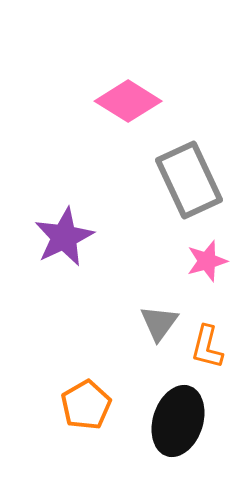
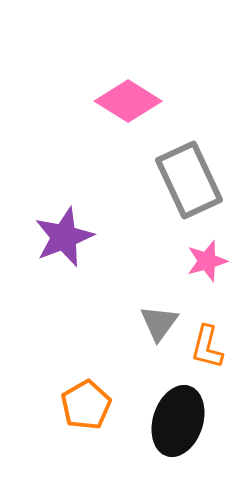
purple star: rotated 4 degrees clockwise
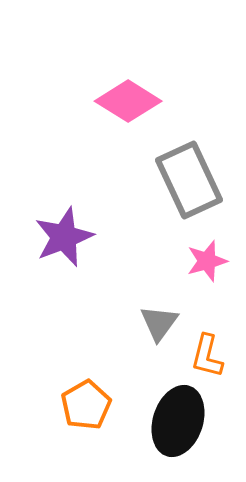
orange L-shape: moved 9 px down
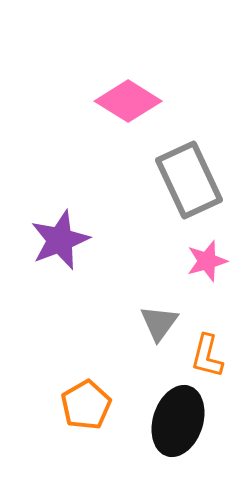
purple star: moved 4 px left, 3 px down
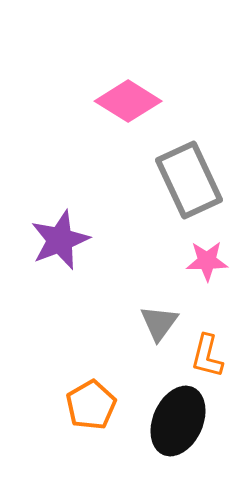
pink star: rotated 15 degrees clockwise
orange pentagon: moved 5 px right
black ellipse: rotated 6 degrees clockwise
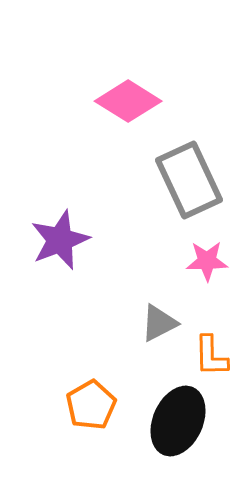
gray triangle: rotated 27 degrees clockwise
orange L-shape: moved 4 px right; rotated 15 degrees counterclockwise
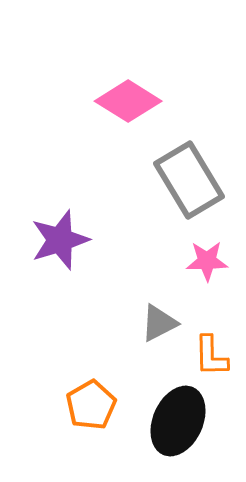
gray rectangle: rotated 6 degrees counterclockwise
purple star: rotated 4 degrees clockwise
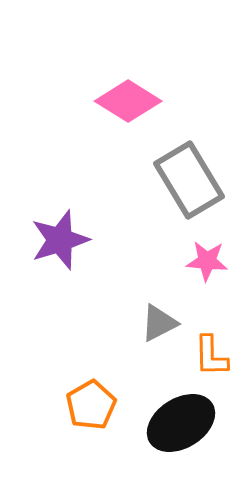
pink star: rotated 6 degrees clockwise
black ellipse: moved 3 px right, 2 px down; rotated 34 degrees clockwise
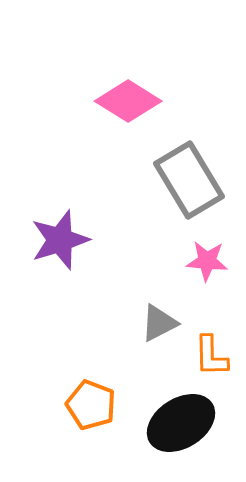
orange pentagon: rotated 21 degrees counterclockwise
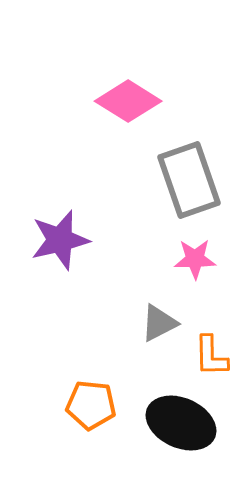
gray rectangle: rotated 12 degrees clockwise
purple star: rotated 4 degrees clockwise
pink star: moved 12 px left, 2 px up; rotated 6 degrees counterclockwise
orange pentagon: rotated 15 degrees counterclockwise
black ellipse: rotated 56 degrees clockwise
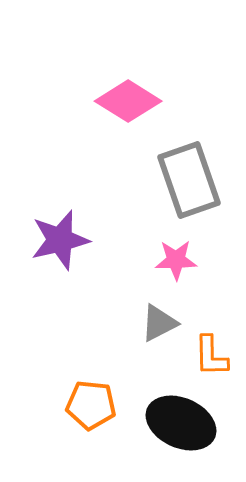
pink star: moved 19 px left, 1 px down
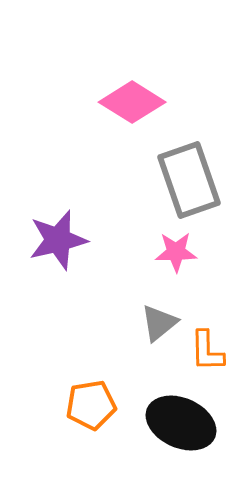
pink diamond: moved 4 px right, 1 px down
purple star: moved 2 px left
pink star: moved 8 px up
gray triangle: rotated 12 degrees counterclockwise
orange L-shape: moved 4 px left, 5 px up
orange pentagon: rotated 15 degrees counterclockwise
